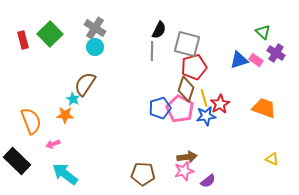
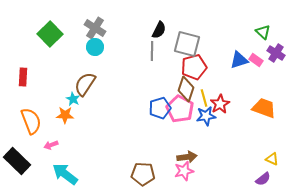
red rectangle: moved 37 px down; rotated 18 degrees clockwise
pink arrow: moved 2 px left, 1 px down
purple semicircle: moved 55 px right, 2 px up
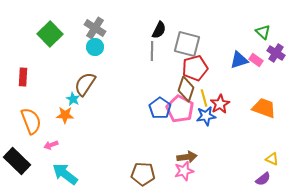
red pentagon: moved 1 px right, 1 px down
blue pentagon: rotated 20 degrees counterclockwise
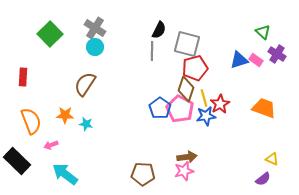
purple cross: moved 1 px right, 1 px down
cyan star: moved 13 px right, 25 px down; rotated 16 degrees counterclockwise
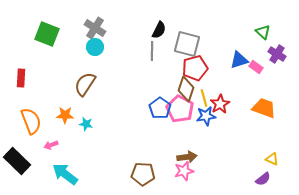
green square: moved 3 px left; rotated 25 degrees counterclockwise
pink rectangle: moved 7 px down
red rectangle: moved 2 px left, 1 px down
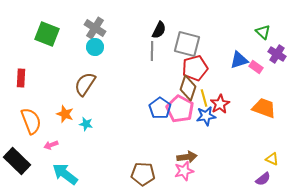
brown diamond: moved 2 px right, 1 px up
orange star: moved 1 px up; rotated 18 degrees clockwise
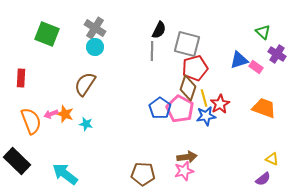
pink arrow: moved 31 px up
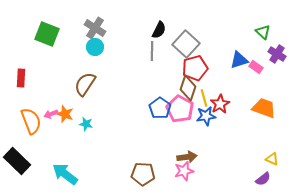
gray square: moved 1 px left; rotated 28 degrees clockwise
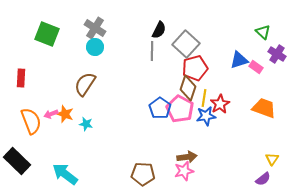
yellow line: rotated 24 degrees clockwise
yellow triangle: rotated 40 degrees clockwise
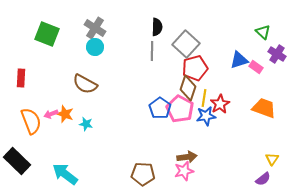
black semicircle: moved 2 px left, 3 px up; rotated 24 degrees counterclockwise
brown semicircle: rotated 95 degrees counterclockwise
